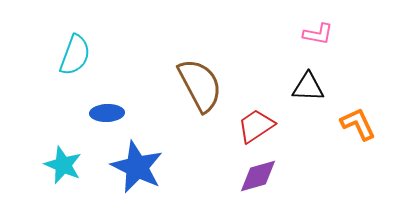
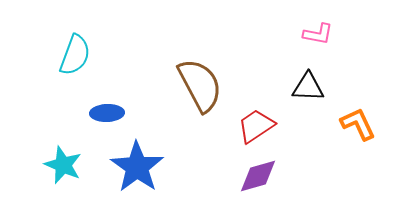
blue star: rotated 10 degrees clockwise
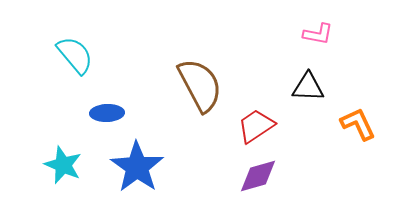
cyan semicircle: rotated 60 degrees counterclockwise
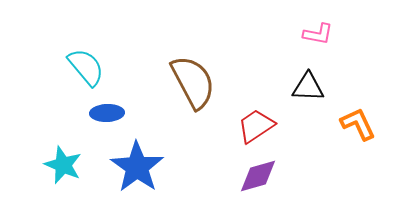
cyan semicircle: moved 11 px right, 12 px down
brown semicircle: moved 7 px left, 3 px up
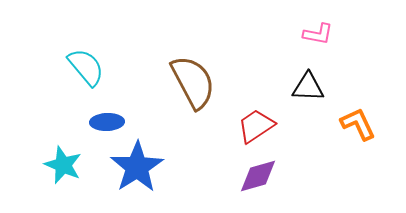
blue ellipse: moved 9 px down
blue star: rotated 4 degrees clockwise
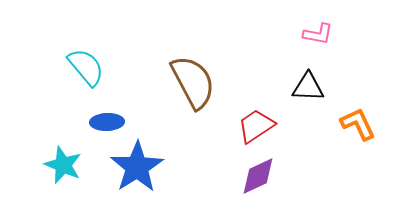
purple diamond: rotated 9 degrees counterclockwise
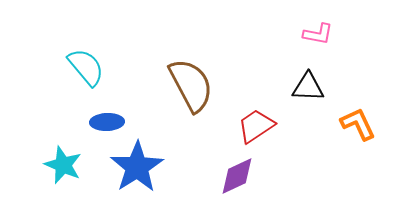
brown semicircle: moved 2 px left, 3 px down
purple diamond: moved 21 px left
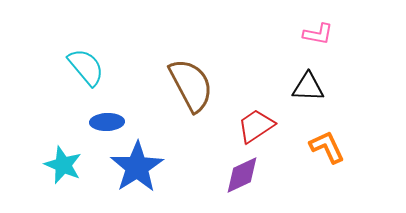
orange L-shape: moved 31 px left, 23 px down
purple diamond: moved 5 px right, 1 px up
